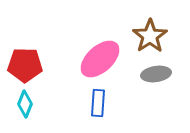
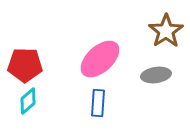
brown star: moved 16 px right, 5 px up
gray ellipse: moved 1 px down
cyan diamond: moved 3 px right, 3 px up; rotated 28 degrees clockwise
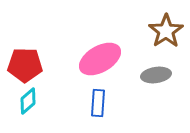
pink ellipse: rotated 12 degrees clockwise
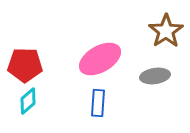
gray ellipse: moved 1 px left, 1 px down
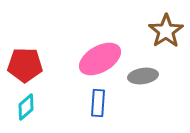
gray ellipse: moved 12 px left
cyan diamond: moved 2 px left, 6 px down
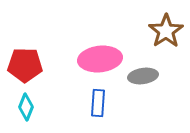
pink ellipse: rotated 24 degrees clockwise
cyan diamond: rotated 28 degrees counterclockwise
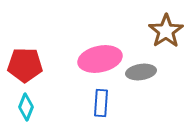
pink ellipse: rotated 6 degrees counterclockwise
gray ellipse: moved 2 px left, 4 px up
blue rectangle: moved 3 px right
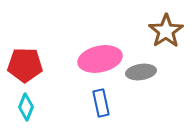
blue rectangle: rotated 16 degrees counterclockwise
